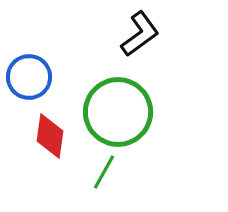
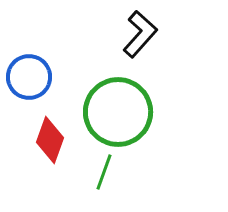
black L-shape: rotated 12 degrees counterclockwise
red diamond: moved 4 px down; rotated 12 degrees clockwise
green line: rotated 9 degrees counterclockwise
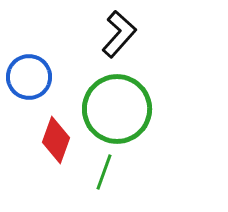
black L-shape: moved 21 px left
green circle: moved 1 px left, 3 px up
red diamond: moved 6 px right
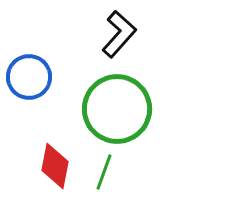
red diamond: moved 1 px left, 26 px down; rotated 9 degrees counterclockwise
